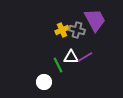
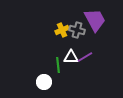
green line: rotated 21 degrees clockwise
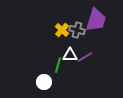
purple trapezoid: moved 1 px right; rotated 45 degrees clockwise
yellow cross: rotated 24 degrees counterclockwise
white triangle: moved 1 px left, 2 px up
green line: rotated 21 degrees clockwise
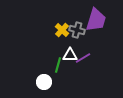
purple line: moved 2 px left, 1 px down
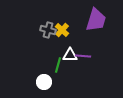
gray cross: moved 29 px left
purple line: moved 2 px up; rotated 35 degrees clockwise
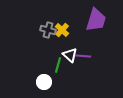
white triangle: rotated 42 degrees clockwise
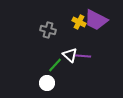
purple trapezoid: rotated 100 degrees clockwise
yellow cross: moved 17 px right, 8 px up; rotated 16 degrees counterclockwise
green line: moved 3 px left; rotated 28 degrees clockwise
white circle: moved 3 px right, 1 px down
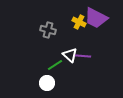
purple trapezoid: moved 2 px up
green line: rotated 14 degrees clockwise
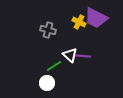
green line: moved 1 px left, 1 px down
